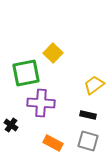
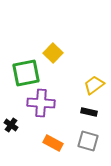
black rectangle: moved 1 px right, 3 px up
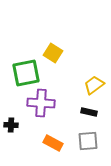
yellow square: rotated 12 degrees counterclockwise
black cross: rotated 32 degrees counterclockwise
gray square: rotated 20 degrees counterclockwise
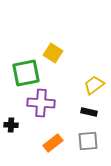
orange rectangle: rotated 66 degrees counterclockwise
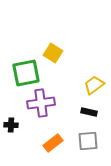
purple cross: rotated 12 degrees counterclockwise
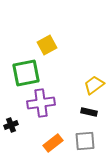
yellow square: moved 6 px left, 8 px up; rotated 30 degrees clockwise
black cross: rotated 24 degrees counterclockwise
gray square: moved 3 px left
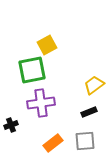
green square: moved 6 px right, 3 px up
black rectangle: rotated 35 degrees counterclockwise
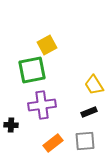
yellow trapezoid: rotated 85 degrees counterclockwise
purple cross: moved 1 px right, 2 px down
black cross: rotated 24 degrees clockwise
